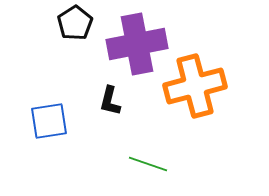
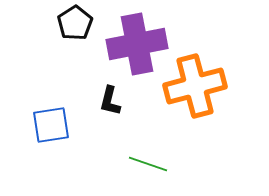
blue square: moved 2 px right, 4 px down
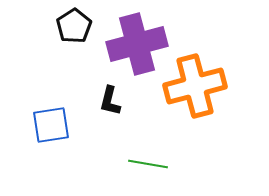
black pentagon: moved 1 px left, 3 px down
purple cross: rotated 4 degrees counterclockwise
green line: rotated 9 degrees counterclockwise
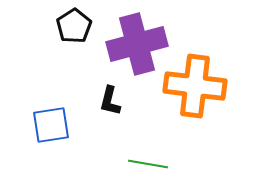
orange cross: rotated 22 degrees clockwise
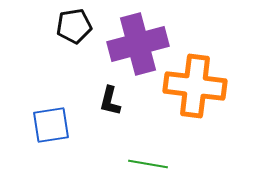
black pentagon: rotated 24 degrees clockwise
purple cross: moved 1 px right
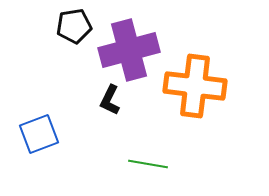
purple cross: moved 9 px left, 6 px down
black L-shape: moved 1 px up; rotated 12 degrees clockwise
blue square: moved 12 px left, 9 px down; rotated 12 degrees counterclockwise
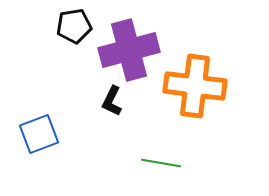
black L-shape: moved 2 px right, 1 px down
green line: moved 13 px right, 1 px up
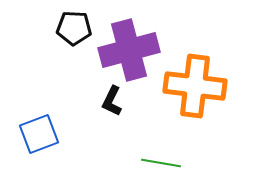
black pentagon: moved 2 px down; rotated 12 degrees clockwise
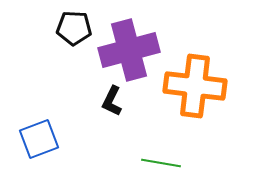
blue square: moved 5 px down
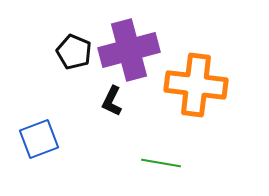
black pentagon: moved 24 px down; rotated 20 degrees clockwise
orange cross: moved 1 px right, 1 px up
